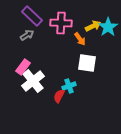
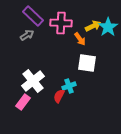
purple rectangle: moved 1 px right
pink rectangle: moved 35 px down
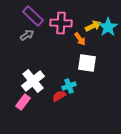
red semicircle: rotated 32 degrees clockwise
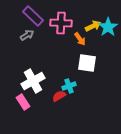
white cross: rotated 10 degrees clockwise
pink rectangle: rotated 70 degrees counterclockwise
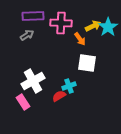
purple rectangle: rotated 45 degrees counterclockwise
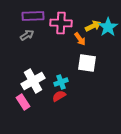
cyan cross: moved 8 px left, 4 px up
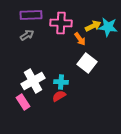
purple rectangle: moved 2 px left, 1 px up
cyan star: rotated 30 degrees counterclockwise
white square: rotated 30 degrees clockwise
cyan cross: rotated 24 degrees clockwise
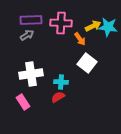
purple rectangle: moved 5 px down
white cross: moved 2 px left, 7 px up; rotated 20 degrees clockwise
red semicircle: moved 1 px left, 1 px down
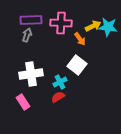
gray arrow: rotated 40 degrees counterclockwise
white square: moved 10 px left, 2 px down
cyan cross: moved 1 px left; rotated 32 degrees counterclockwise
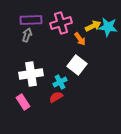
pink cross: rotated 20 degrees counterclockwise
red semicircle: moved 2 px left
